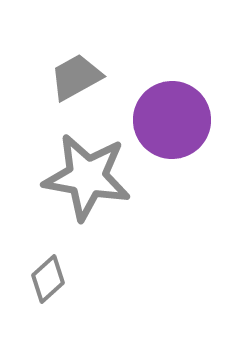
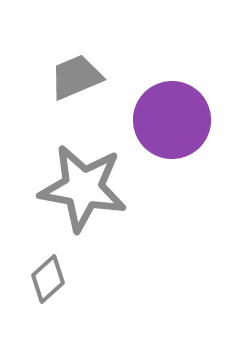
gray trapezoid: rotated 6 degrees clockwise
gray star: moved 4 px left, 11 px down
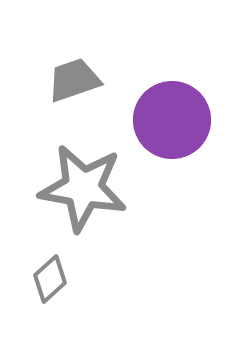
gray trapezoid: moved 2 px left, 3 px down; rotated 4 degrees clockwise
gray diamond: moved 2 px right
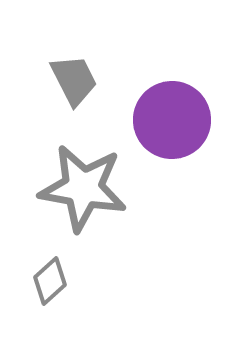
gray trapezoid: rotated 82 degrees clockwise
gray diamond: moved 2 px down
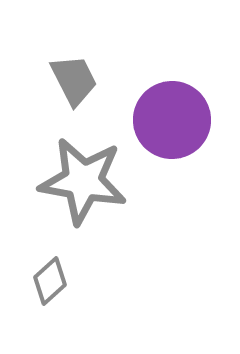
gray star: moved 7 px up
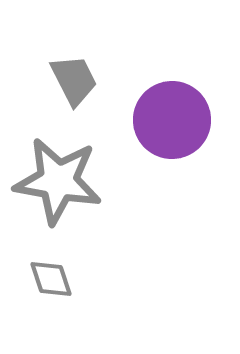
gray star: moved 25 px left
gray diamond: moved 1 px right, 2 px up; rotated 66 degrees counterclockwise
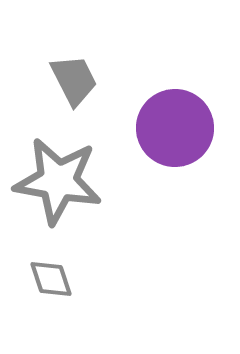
purple circle: moved 3 px right, 8 px down
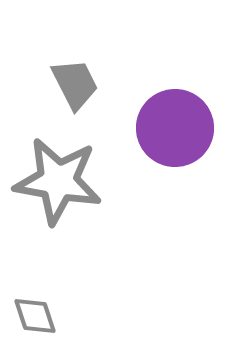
gray trapezoid: moved 1 px right, 4 px down
gray diamond: moved 16 px left, 37 px down
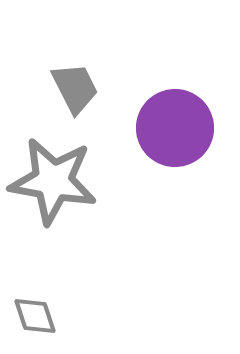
gray trapezoid: moved 4 px down
gray star: moved 5 px left
